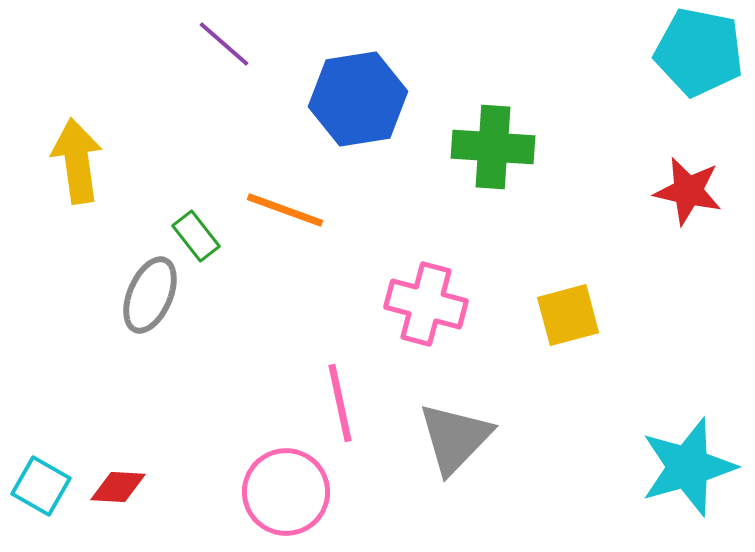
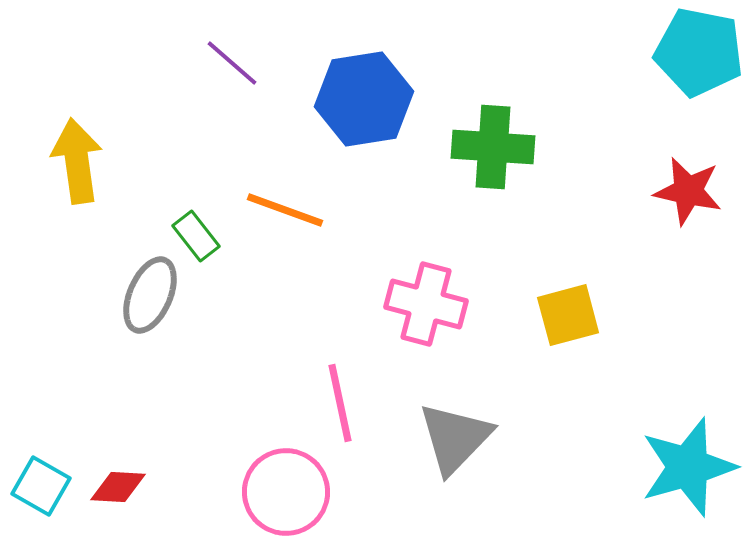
purple line: moved 8 px right, 19 px down
blue hexagon: moved 6 px right
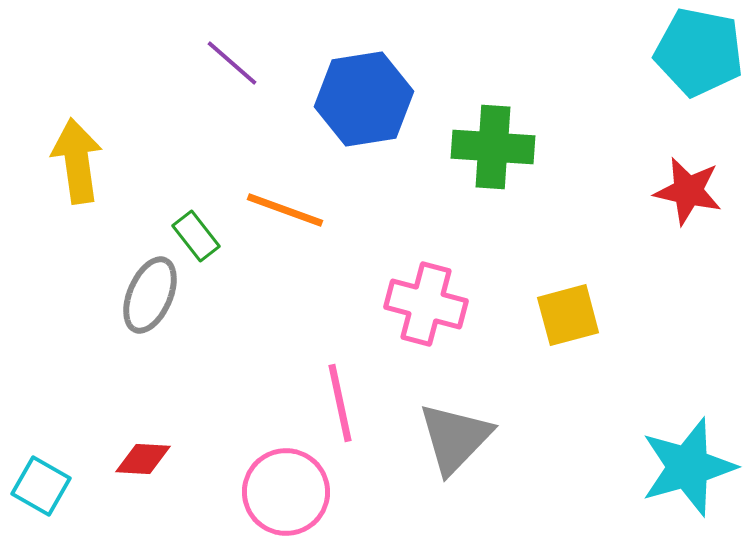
red diamond: moved 25 px right, 28 px up
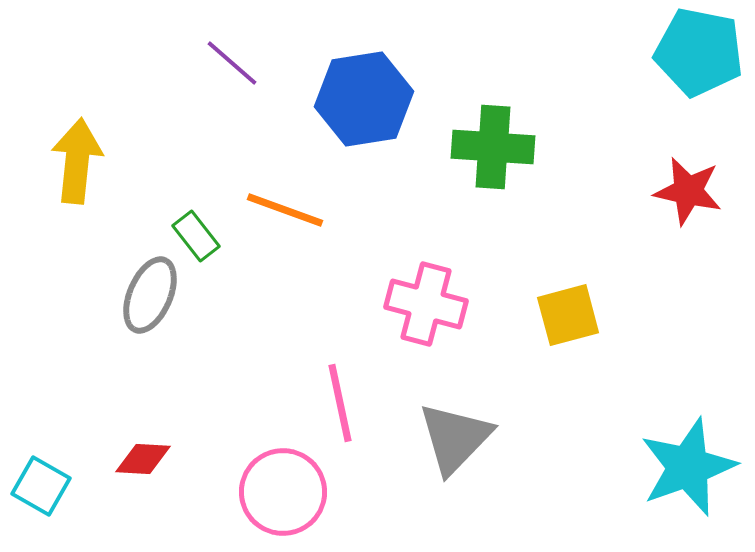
yellow arrow: rotated 14 degrees clockwise
cyan star: rotated 4 degrees counterclockwise
pink circle: moved 3 px left
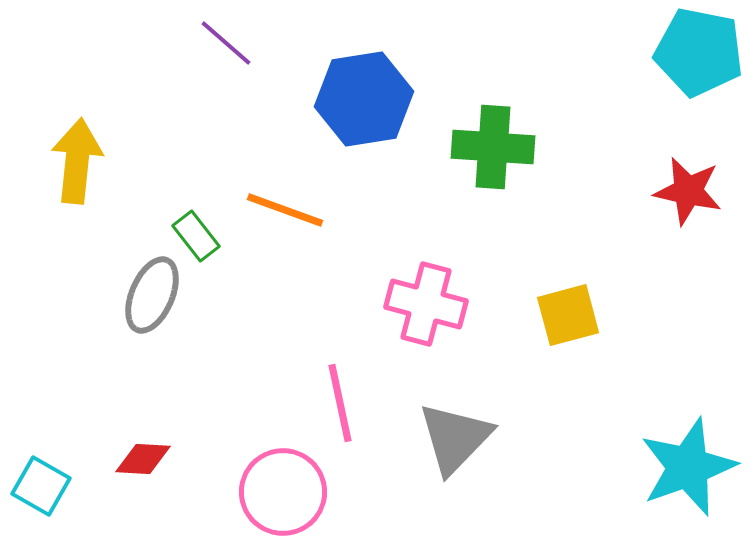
purple line: moved 6 px left, 20 px up
gray ellipse: moved 2 px right
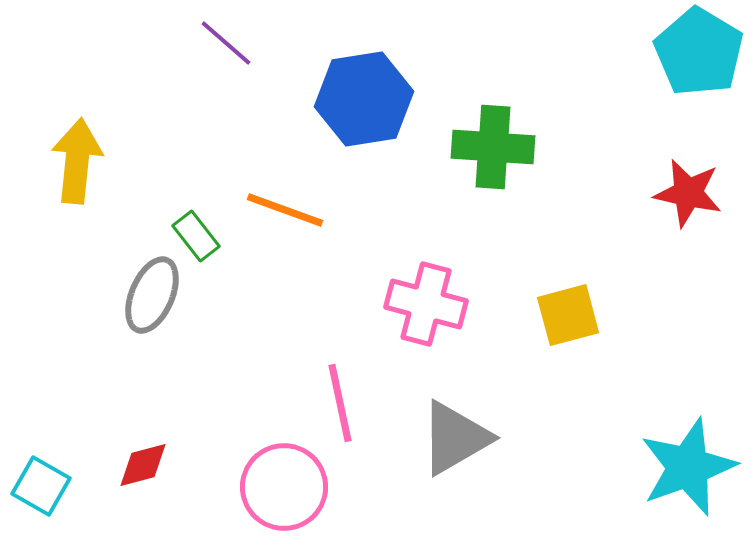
cyan pentagon: rotated 20 degrees clockwise
red star: moved 2 px down
gray triangle: rotated 16 degrees clockwise
red diamond: moved 6 px down; rotated 18 degrees counterclockwise
pink circle: moved 1 px right, 5 px up
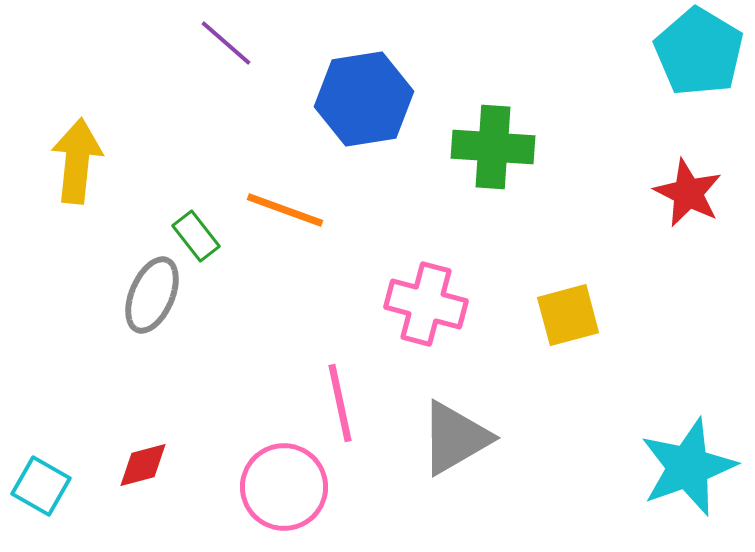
red star: rotated 14 degrees clockwise
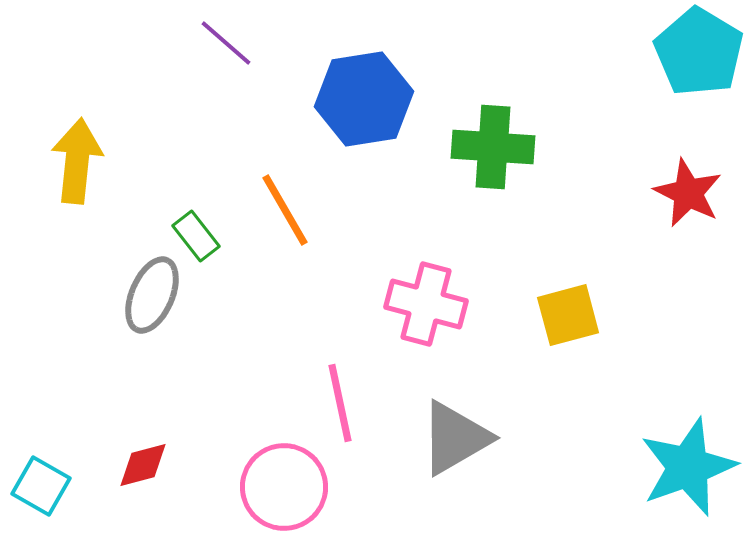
orange line: rotated 40 degrees clockwise
